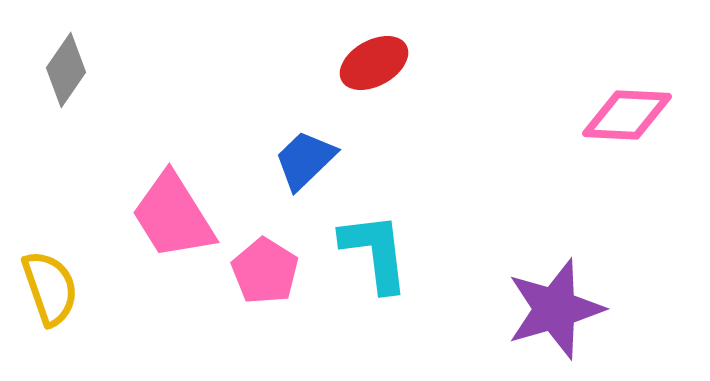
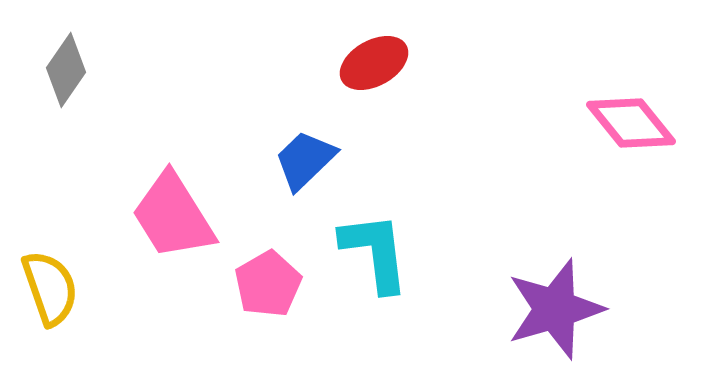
pink diamond: moved 4 px right, 8 px down; rotated 48 degrees clockwise
pink pentagon: moved 3 px right, 13 px down; rotated 10 degrees clockwise
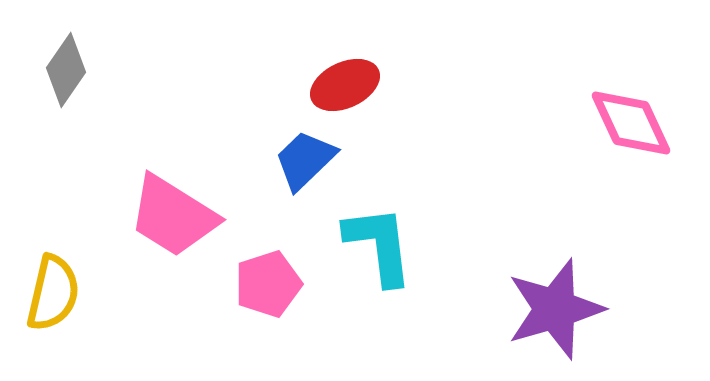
red ellipse: moved 29 px left, 22 px down; rotated 4 degrees clockwise
pink diamond: rotated 14 degrees clockwise
pink trapezoid: rotated 26 degrees counterclockwise
cyan L-shape: moved 4 px right, 7 px up
pink pentagon: rotated 12 degrees clockwise
yellow semicircle: moved 3 px right, 5 px down; rotated 32 degrees clockwise
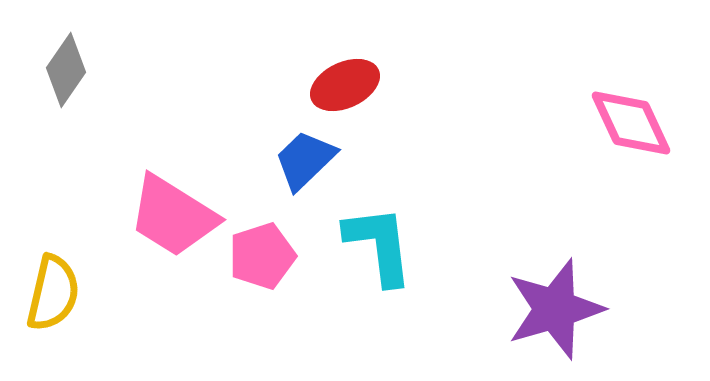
pink pentagon: moved 6 px left, 28 px up
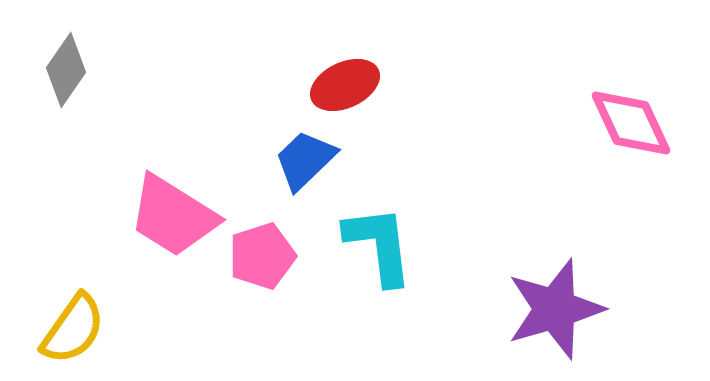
yellow semicircle: moved 20 px right, 36 px down; rotated 22 degrees clockwise
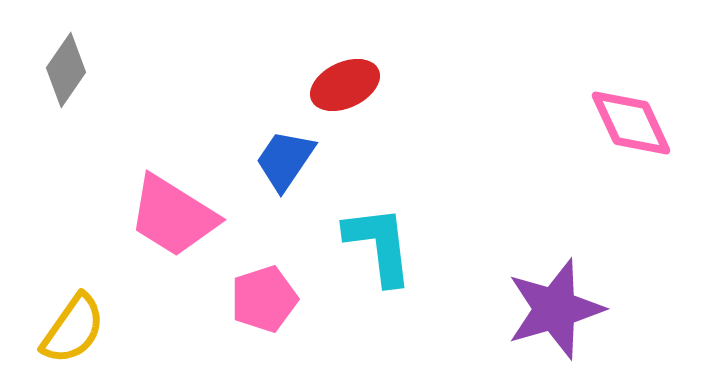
blue trapezoid: moved 20 px left; rotated 12 degrees counterclockwise
pink pentagon: moved 2 px right, 43 px down
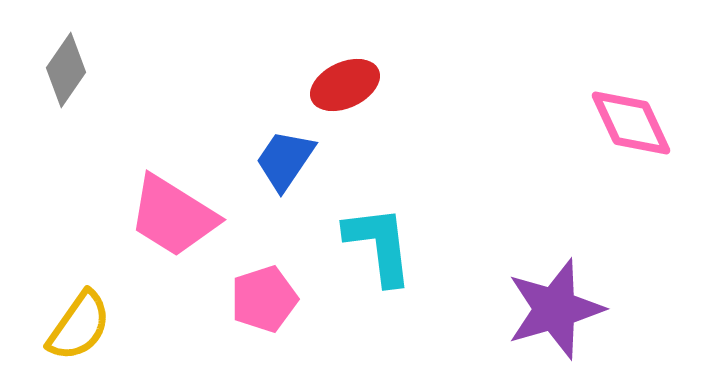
yellow semicircle: moved 6 px right, 3 px up
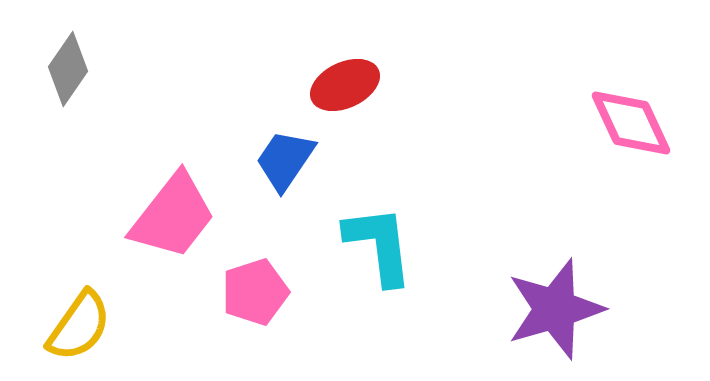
gray diamond: moved 2 px right, 1 px up
pink trapezoid: rotated 84 degrees counterclockwise
pink pentagon: moved 9 px left, 7 px up
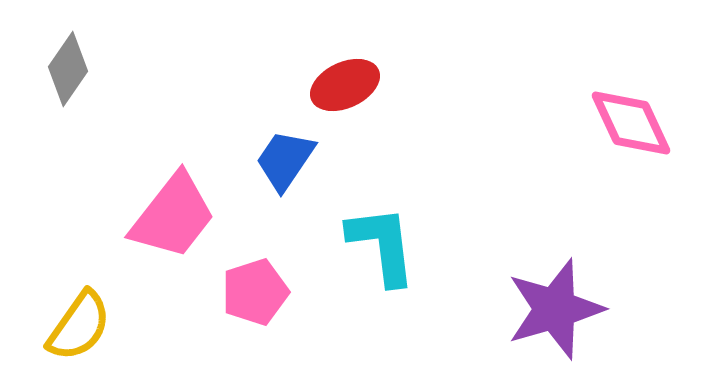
cyan L-shape: moved 3 px right
